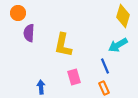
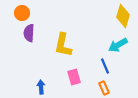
orange circle: moved 4 px right
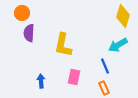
pink rectangle: rotated 28 degrees clockwise
blue arrow: moved 6 px up
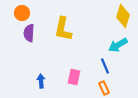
yellow L-shape: moved 16 px up
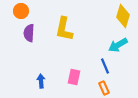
orange circle: moved 1 px left, 2 px up
yellow L-shape: moved 1 px right
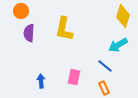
blue line: rotated 28 degrees counterclockwise
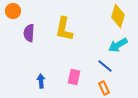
orange circle: moved 8 px left
yellow diamond: moved 5 px left
